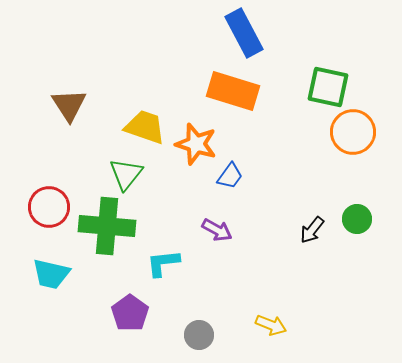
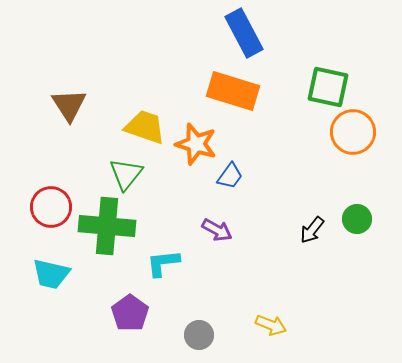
red circle: moved 2 px right
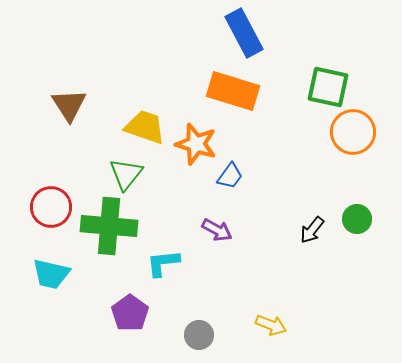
green cross: moved 2 px right
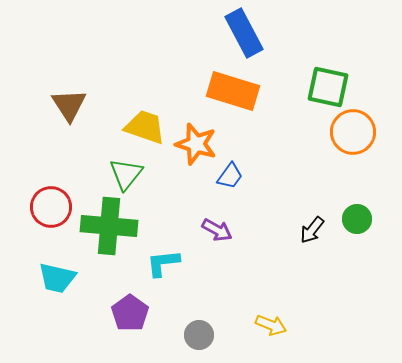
cyan trapezoid: moved 6 px right, 4 px down
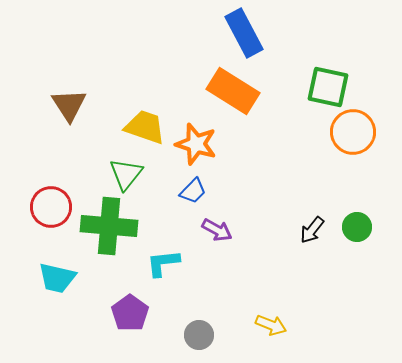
orange rectangle: rotated 15 degrees clockwise
blue trapezoid: moved 37 px left, 15 px down; rotated 8 degrees clockwise
green circle: moved 8 px down
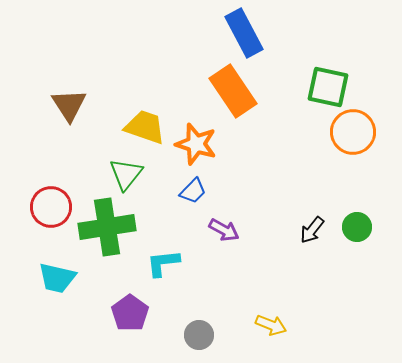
orange rectangle: rotated 24 degrees clockwise
green cross: moved 2 px left, 1 px down; rotated 14 degrees counterclockwise
purple arrow: moved 7 px right
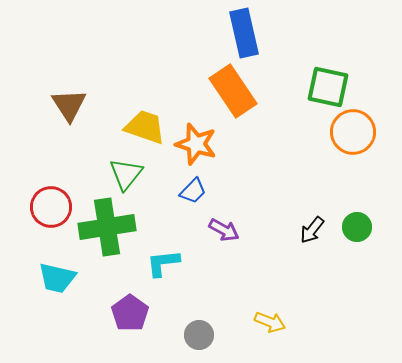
blue rectangle: rotated 15 degrees clockwise
yellow arrow: moved 1 px left, 3 px up
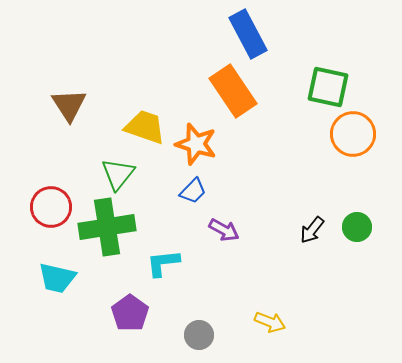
blue rectangle: moved 4 px right, 1 px down; rotated 15 degrees counterclockwise
orange circle: moved 2 px down
green triangle: moved 8 px left
